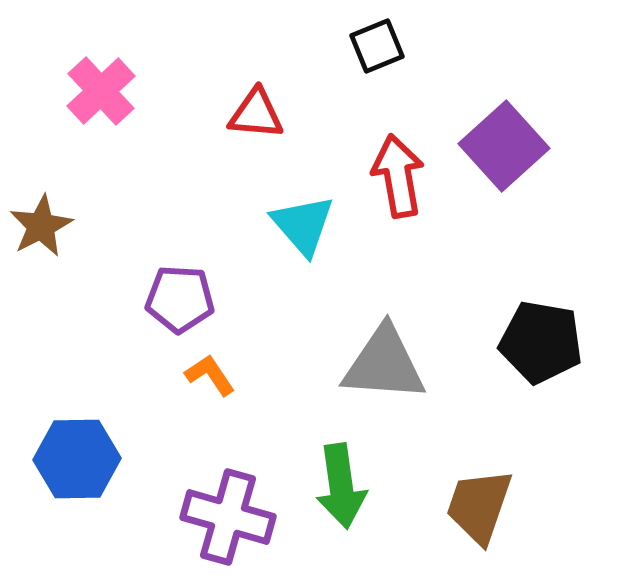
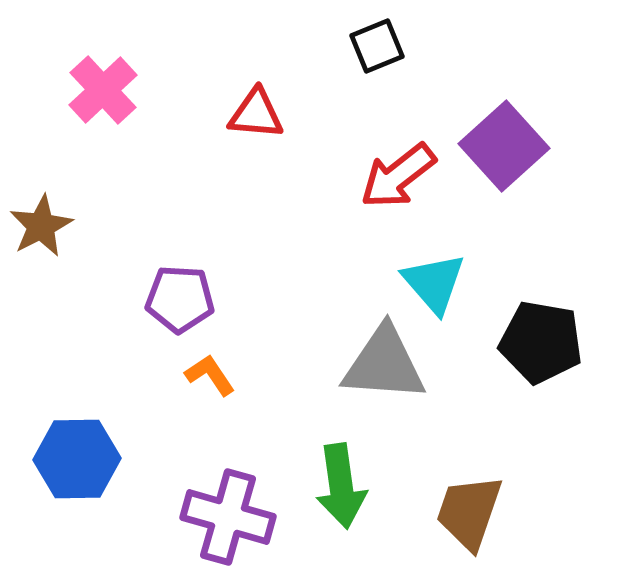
pink cross: moved 2 px right, 1 px up
red arrow: rotated 118 degrees counterclockwise
cyan triangle: moved 131 px right, 58 px down
brown trapezoid: moved 10 px left, 6 px down
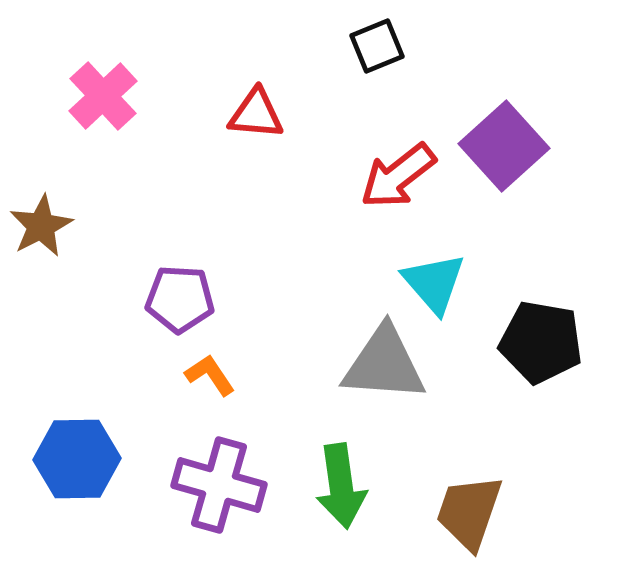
pink cross: moved 6 px down
purple cross: moved 9 px left, 32 px up
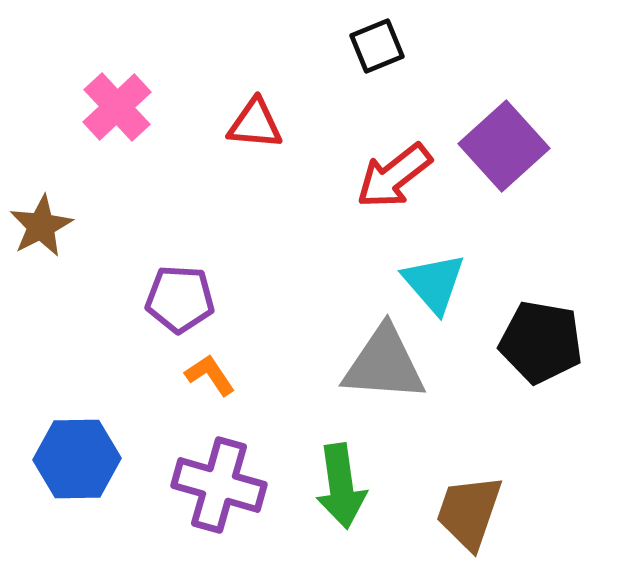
pink cross: moved 14 px right, 11 px down
red triangle: moved 1 px left, 10 px down
red arrow: moved 4 px left
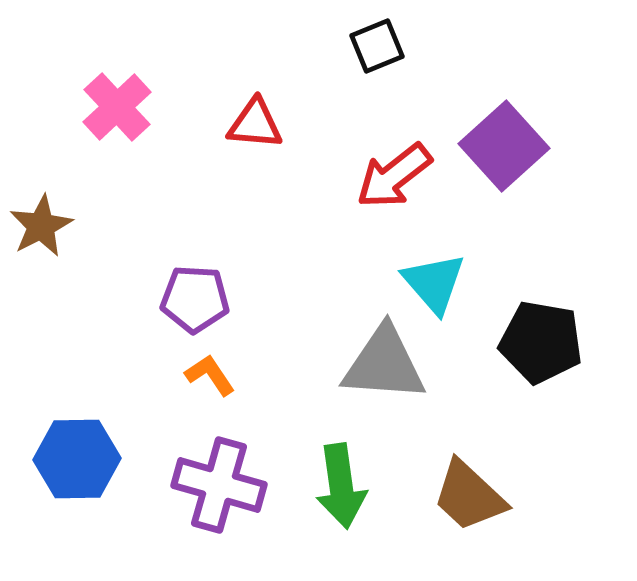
purple pentagon: moved 15 px right
brown trapezoid: moved 16 px up; rotated 66 degrees counterclockwise
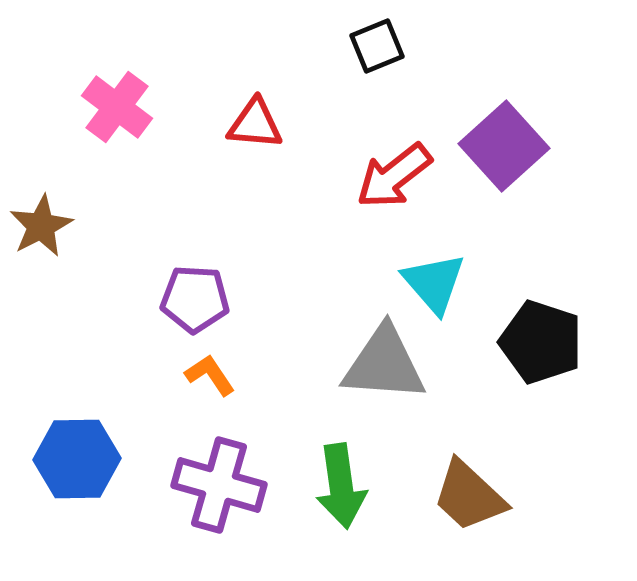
pink cross: rotated 10 degrees counterclockwise
black pentagon: rotated 8 degrees clockwise
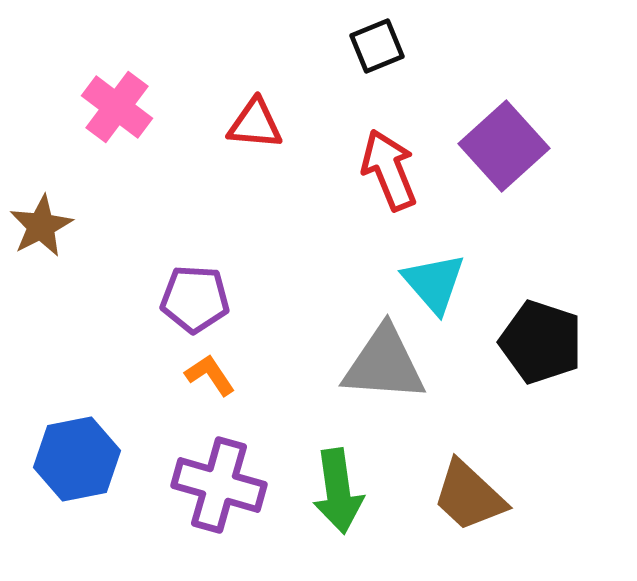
red arrow: moved 5 px left, 6 px up; rotated 106 degrees clockwise
blue hexagon: rotated 10 degrees counterclockwise
green arrow: moved 3 px left, 5 px down
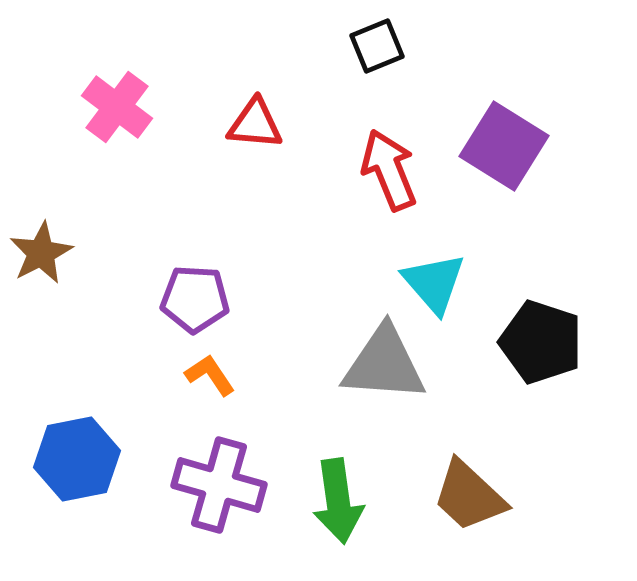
purple square: rotated 16 degrees counterclockwise
brown star: moved 27 px down
green arrow: moved 10 px down
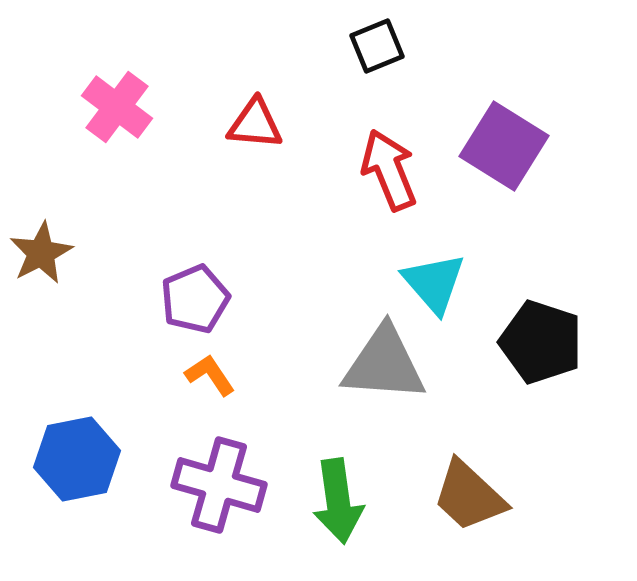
purple pentagon: rotated 26 degrees counterclockwise
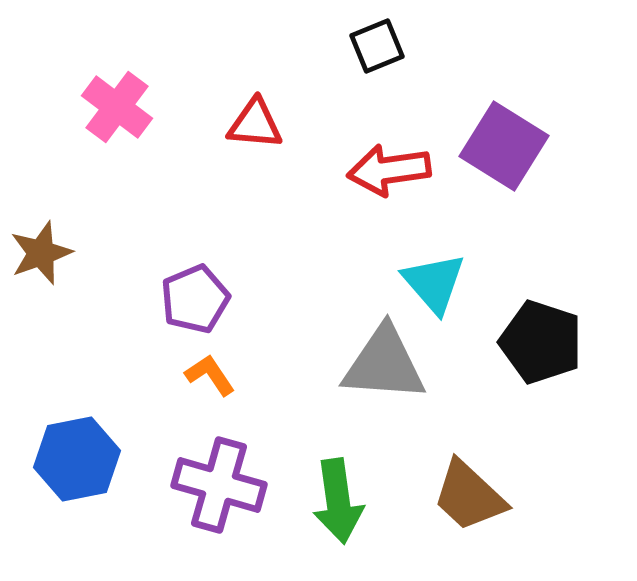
red arrow: rotated 76 degrees counterclockwise
brown star: rotated 8 degrees clockwise
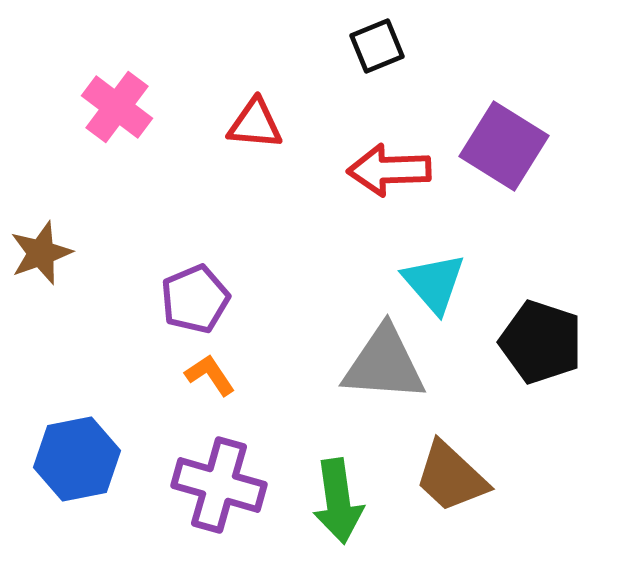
red arrow: rotated 6 degrees clockwise
brown trapezoid: moved 18 px left, 19 px up
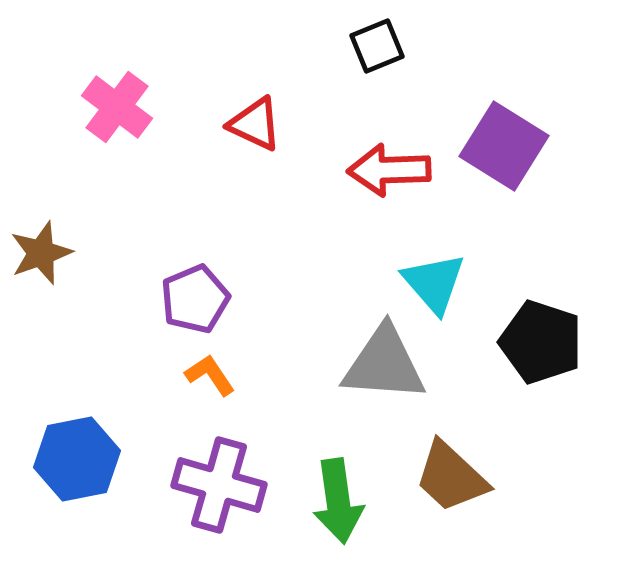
red triangle: rotated 20 degrees clockwise
